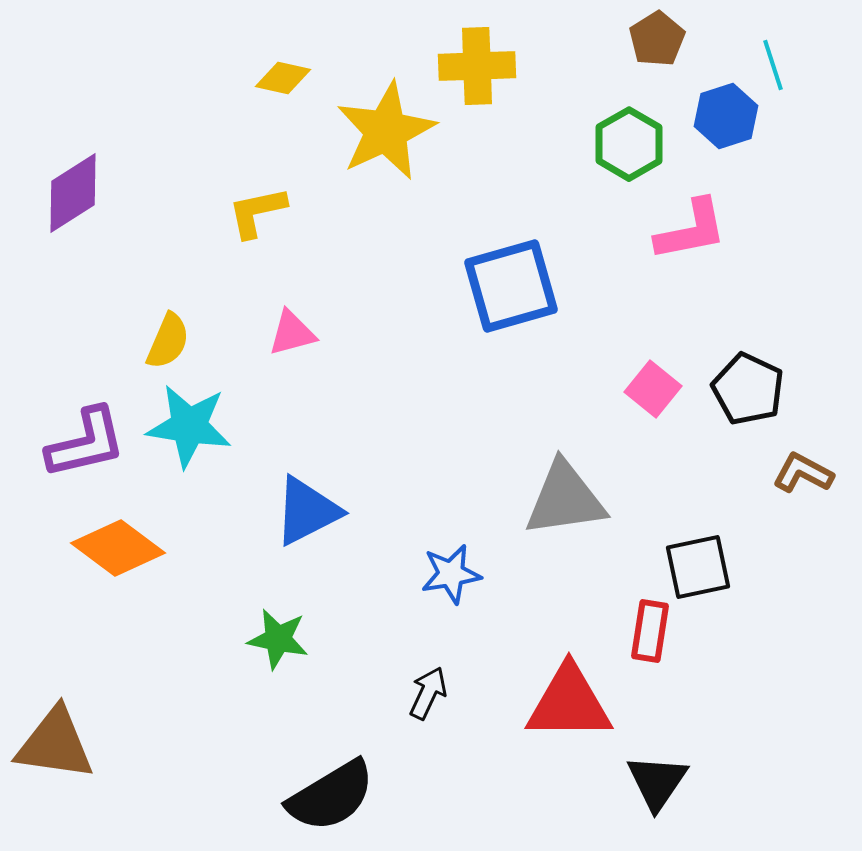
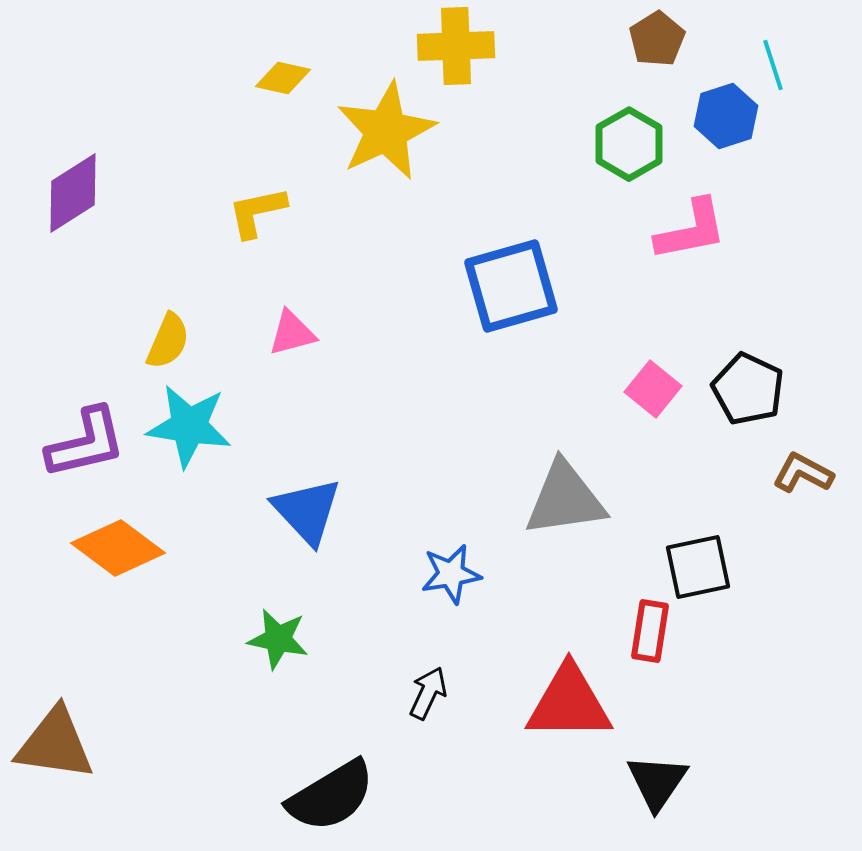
yellow cross: moved 21 px left, 20 px up
blue triangle: rotated 46 degrees counterclockwise
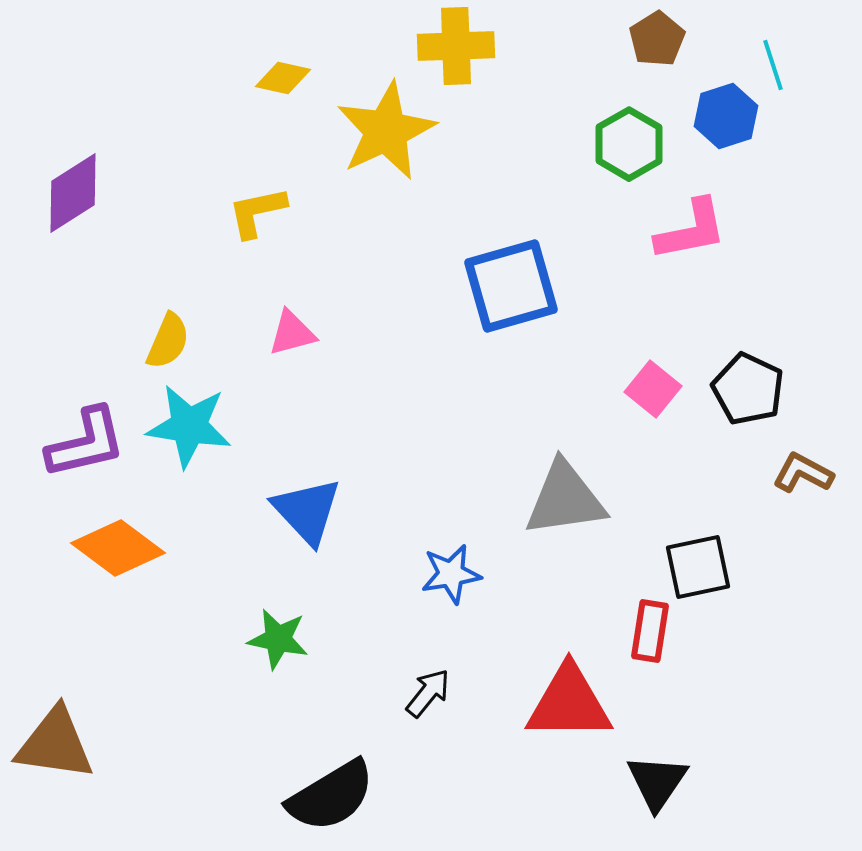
black arrow: rotated 14 degrees clockwise
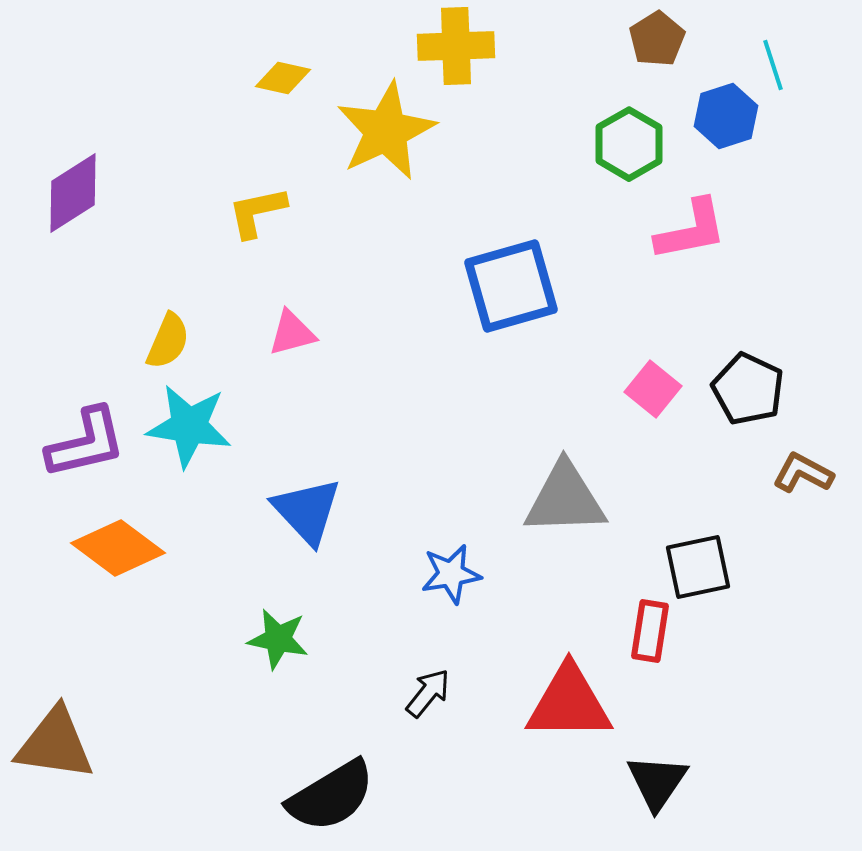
gray triangle: rotated 6 degrees clockwise
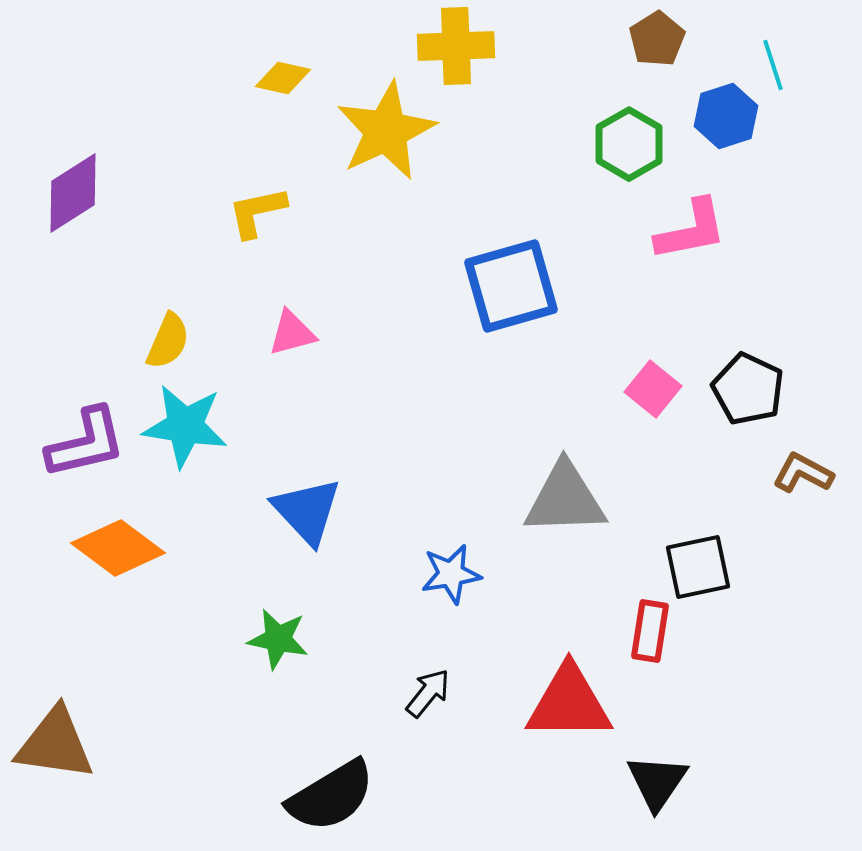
cyan star: moved 4 px left
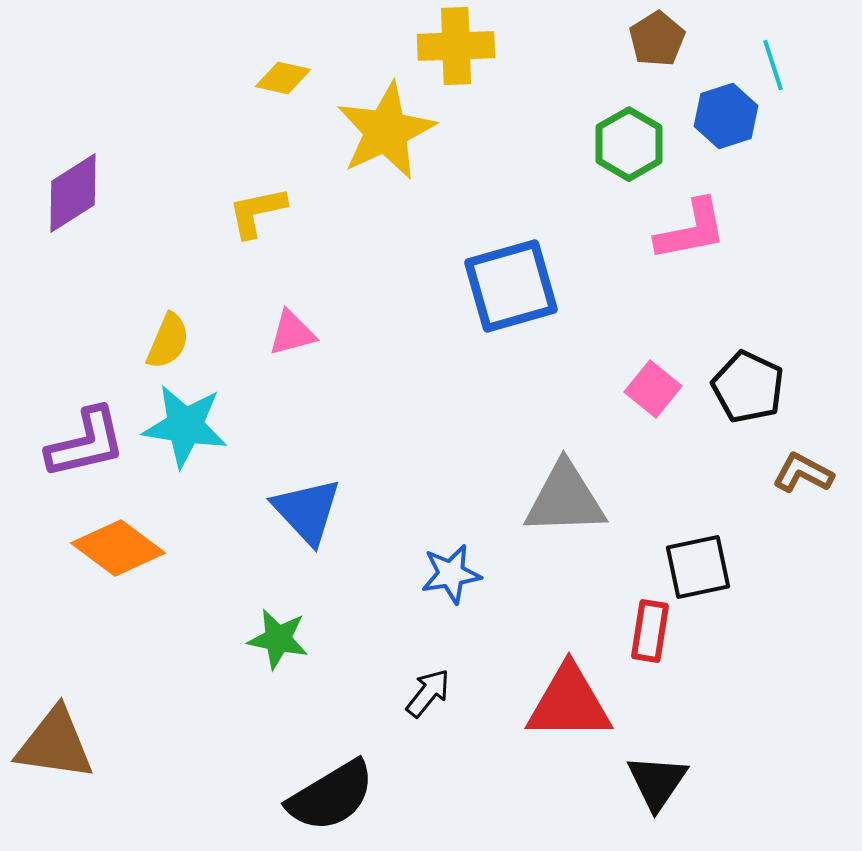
black pentagon: moved 2 px up
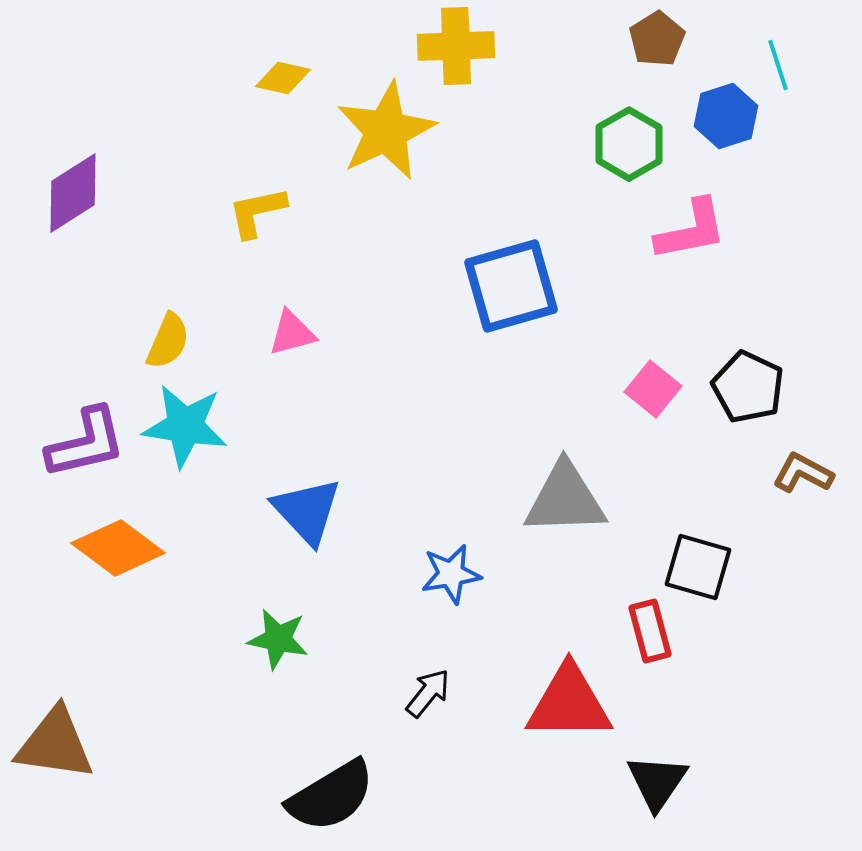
cyan line: moved 5 px right
black square: rotated 28 degrees clockwise
red rectangle: rotated 24 degrees counterclockwise
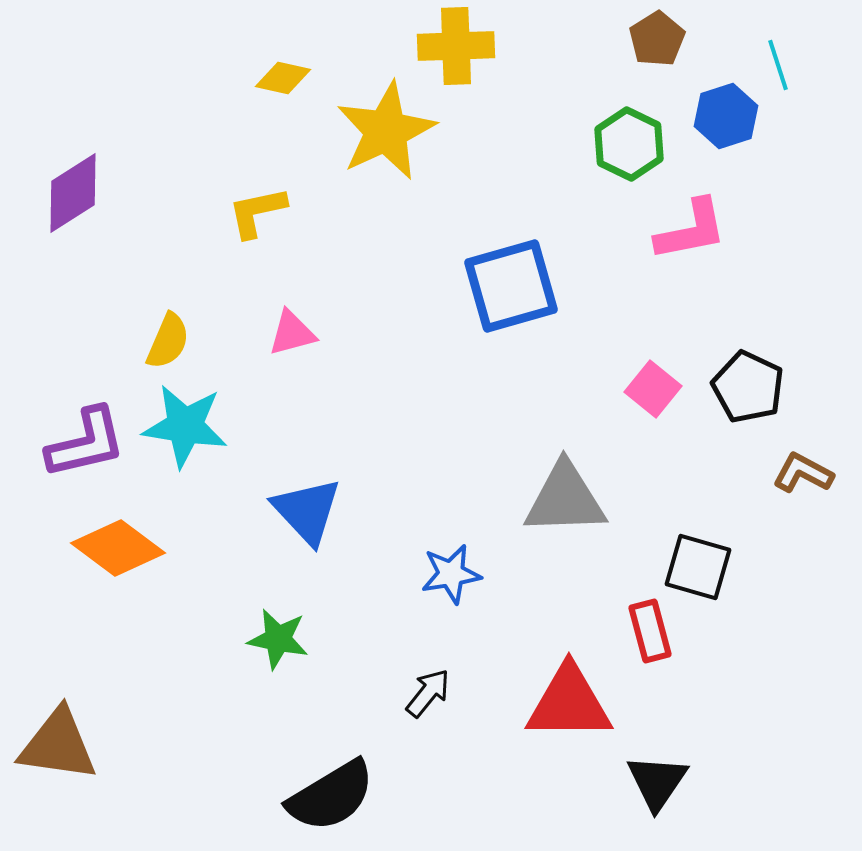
green hexagon: rotated 4 degrees counterclockwise
brown triangle: moved 3 px right, 1 px down
